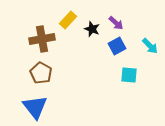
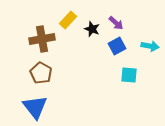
cyan arrow: rotated 36 degrees counterclockwise
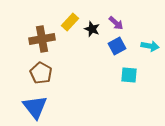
yellow rectangle: moved 2 px right, 2 px down
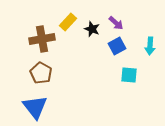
yellow rectangle: moved 2 px left
cyan arrow: rotated 84 degrees clockwise
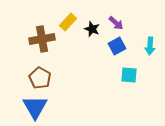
brown pentagon: moved 1 px left, 5 px down
blue triangle: rotated 8 degrees clockwise
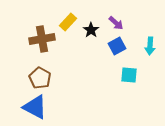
black star: moved 1 px left, 1 px down; rotated 14 degrees clockwise
blue triangle: rotated 32 degrees counterclockwise
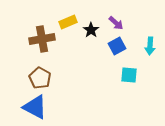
yellow rectangle: rotated 24 degrees clockwise
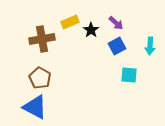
yellow rectangle: moved 2 px right
